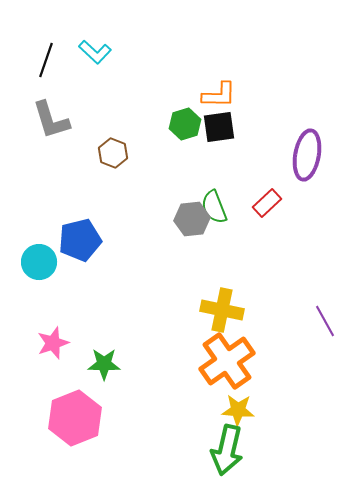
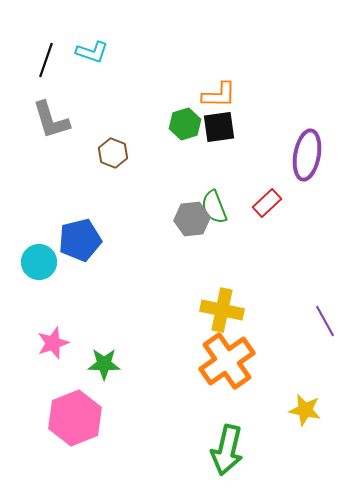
cyan L-shape: moved 3 px left; rotated 24 degrees counterclockwise
yellow star: moved 67 px right; rotated 8 degrees clockwise
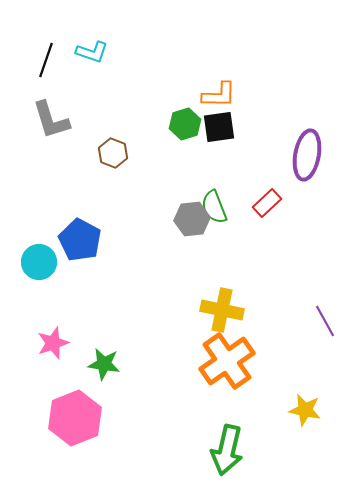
blue pentagon: rotated 30 degrees counterclockwise
green star: rotated 8 degrees clockwise
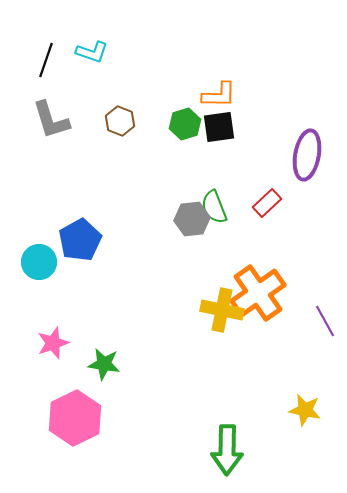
brown hexagon: moved 7 px right, 32 px up
blue pentagon: rotated 15 degrees clockwise
orange cross: moved 31 px right, 68 px up
pink hexagon: rotated 4 degrees counterclockwise
green arrow: rotated 12 degrees counterclockwise
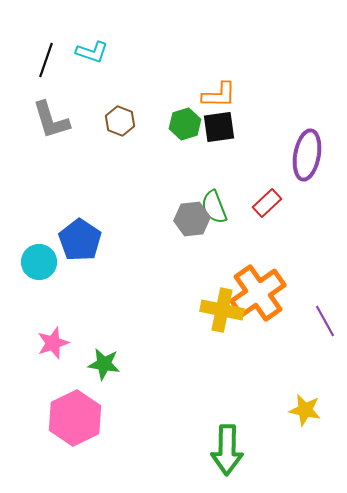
blue pentagon: rotated 9 degrees counterclockwise
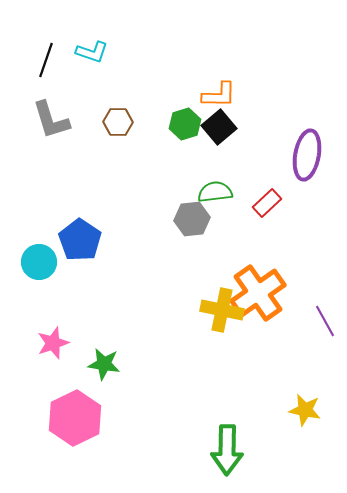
brown hexagon: moved 2 px left, 1 px down; rotated 20 degrees counterclockwise
black square: rotated 32 degrees counterclockwise
green semicircle: moved 1 px right, 15 px up; rotated 104 degrees clockwise
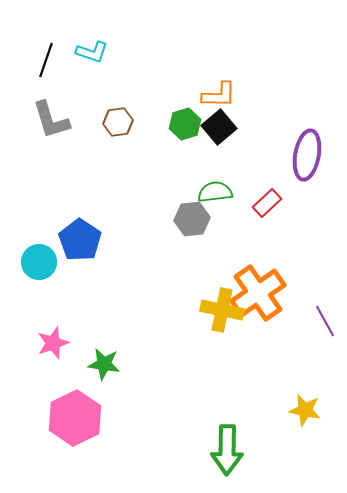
brown hexagon: rotated 8 degrees counterclockwise
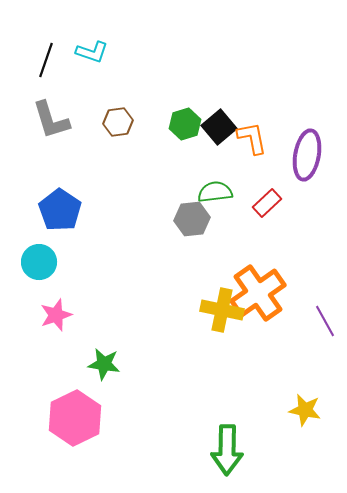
orange L-shape: moved 33 px right, 43 px down; rotated 102 degrees counterclockwise
blue pentagon: moved 20 px left, 30 px up
pink star: moved 3 px right, 28 px up
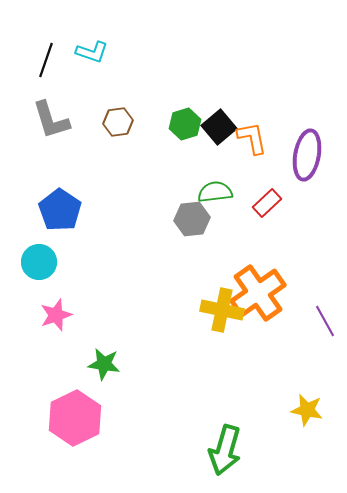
yellow star: moved 2 px right
green arrow: moved 2 px left; rotated 15 degrees clockwise
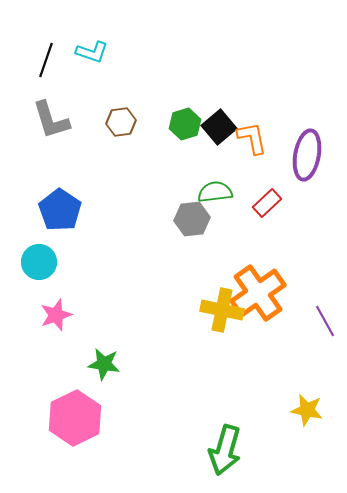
brown hexagon: moved 3 px right
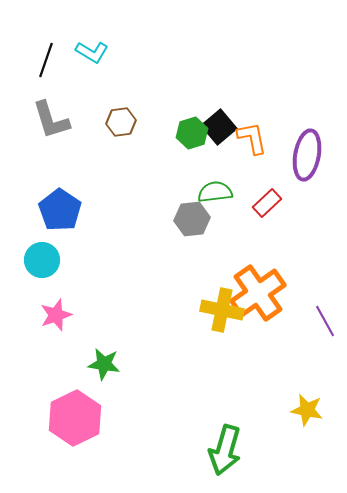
cyan L-shape: rotated 12 degrees clockwise
green hexagon: moved 7 px right, 9 px down
cyan circle: moved 3 px right, 2 px up
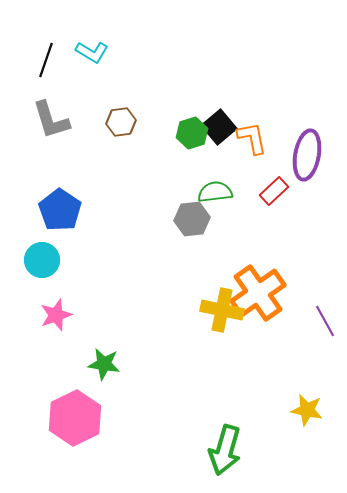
red rectangle: moved 7 px right, 12 px up
